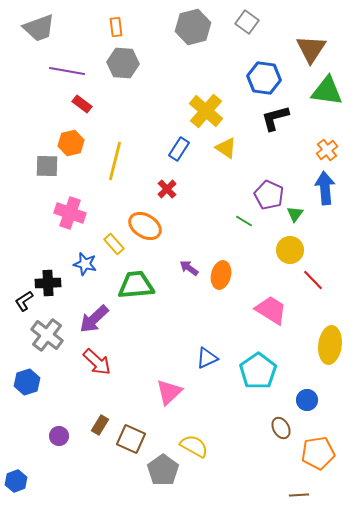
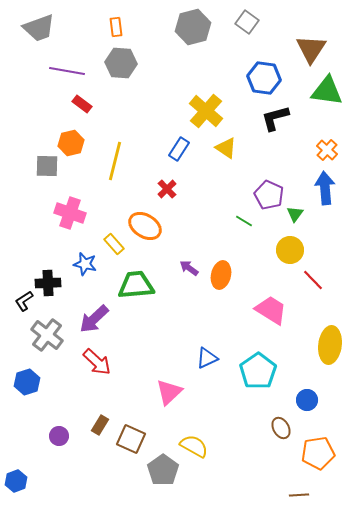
gray hexagon at (123, 63): moved 2 px left
orange cross at (327, 150): rotated 10 degrees counterclockwise
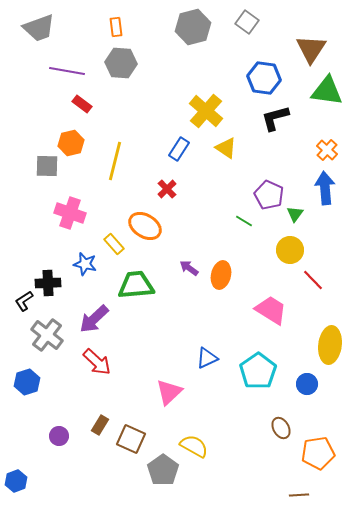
blue circle at (307, 400): moved 16 px up
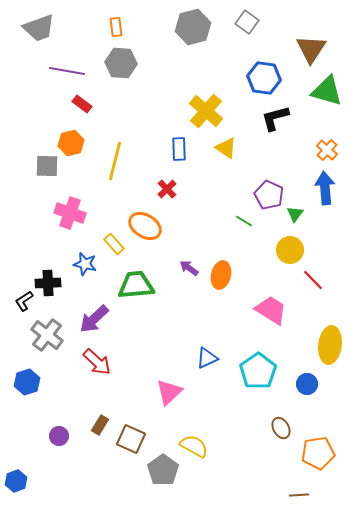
green triangle at (327, 91): rotated 8 degrees clockwise
blue rectangle at (179, 149): rotated 35 degrees counterclockwise
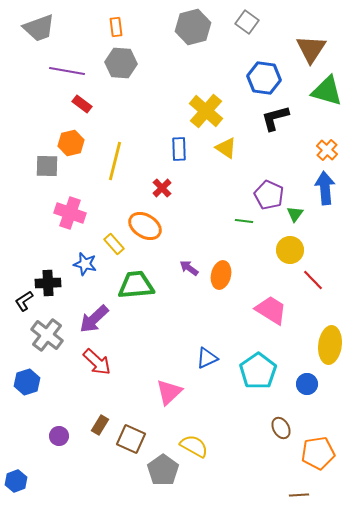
red cross at (167, 189): moved 5 px left, 1 px up
green line at (244, 221): rotated 24 degrees counterclockwise
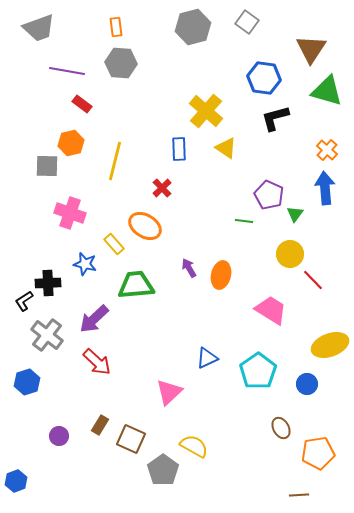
yellow circle at (290, 250): moved 4 px down
purple arrow at (189, 268): rotated 24 degrees clockwise
yellow ellipse at (330, 345): rotated 63 degrees clockwise
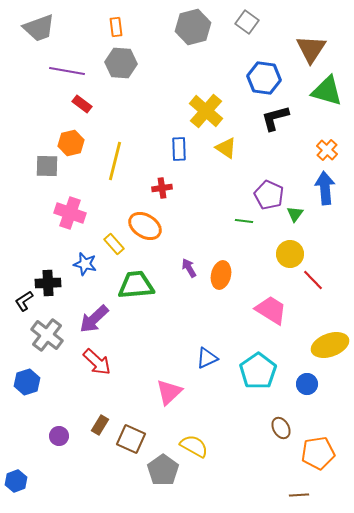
red cross at (162, 188): rotated 36 degrees clockwise
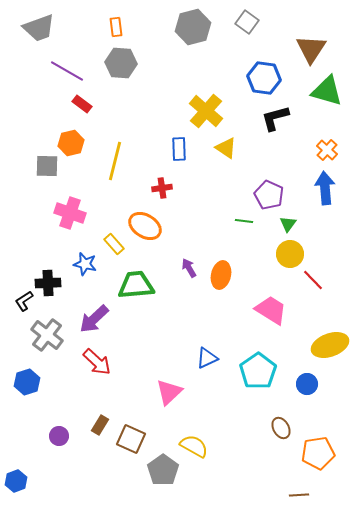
purple line at (67, 71): rotated 20 degrees clockwise
green triangle at (295, 214): moved 7 px left, 10 px down
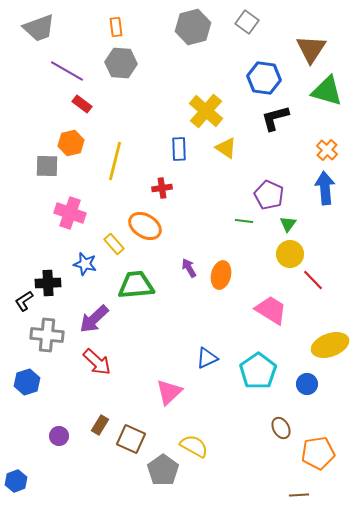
gray cross at (47, 335): rotated 32 degrees counterclockwise
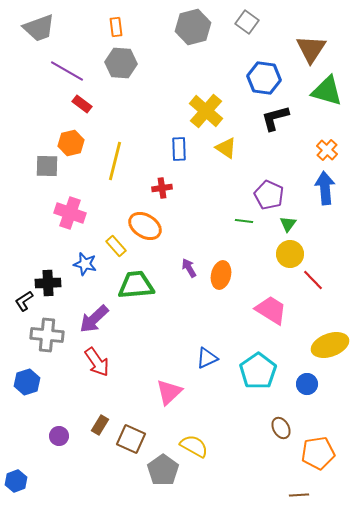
yellow rectangle at (114, 244): moved 2 px right, 2 px down
red arrow at (97, 362): rotated 12 degrees clockwise
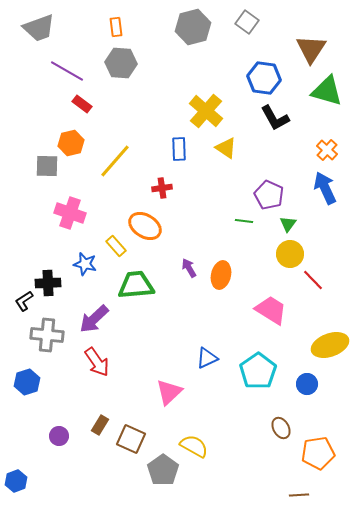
black L-shape at (275, 118): rotated 104 degrees counterclockwise
yellow line at (115, 161): rotated 27 degrees clockwise
blue arrow at (325, 188): rotated 20 degrees counterclockwise
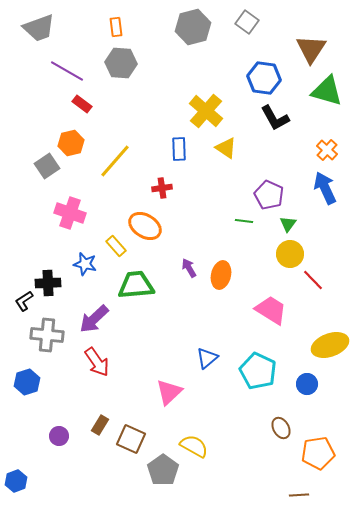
gray square at (47, 166): rotated 35 degrees counterclockwise
blue triangle at (207, 358): rotated 15 degrees counterclockwise
cyan pentagon at (258, 371): rotated 12 degrees counterclockwise
